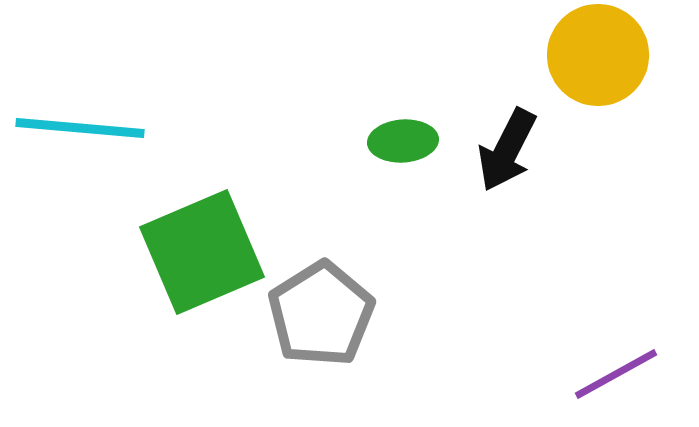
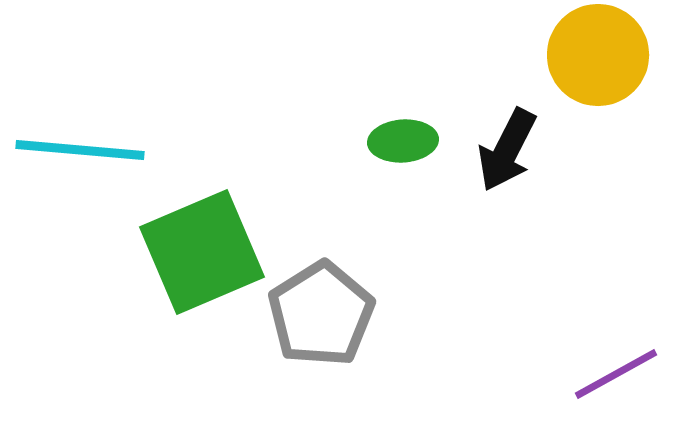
cyan line: moved 22 px down
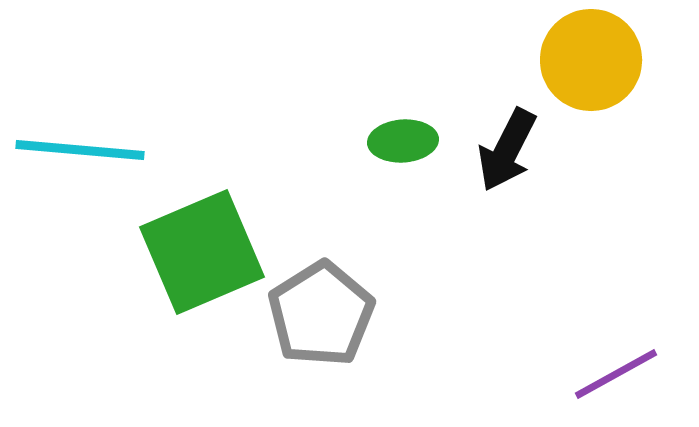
yellow circle: moved 7 px left, 5 px down
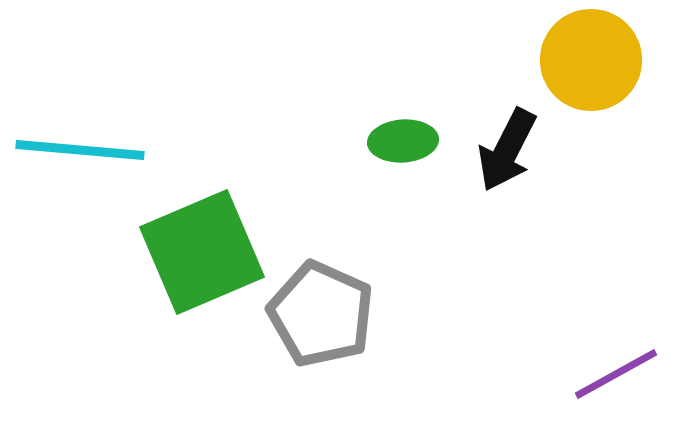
gray pentagon: rotated 16 degrees counterclockwise
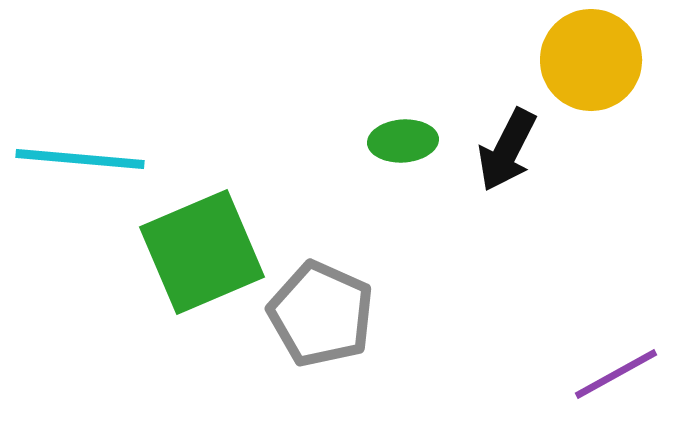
cyan line: moved 9 px down
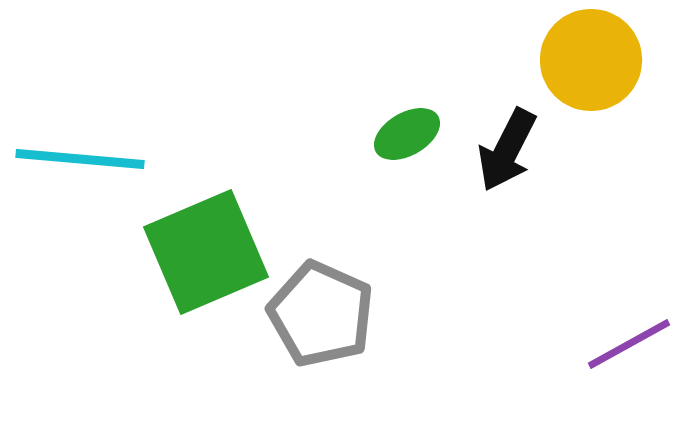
green ellipse: moved 4 px right, 7 px up; rotated 26 degrees counterclockwise
green square: moved 4 px right
purple line: moved 13 px right, 30 px up
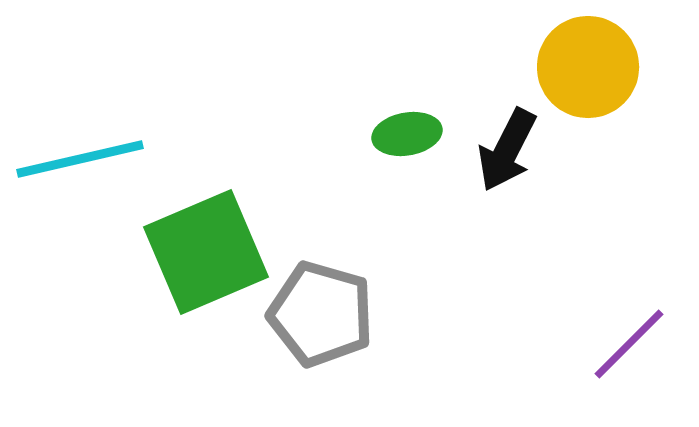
yellow circle: moved 3 px left, 7 px down
green ellipse: rotated 20 degrees clockwise
cyan line: rotated 18 degrees counterclockwise
gray pentagon: rotated 8 degrees counterclockwise
purple line: rotated 16 degrees counterclockwise
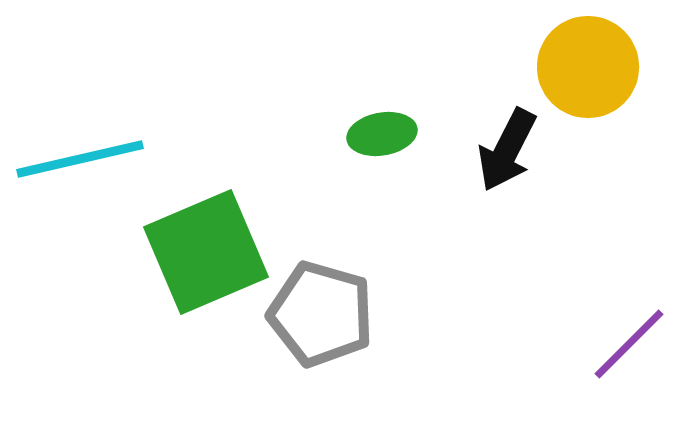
green ellipse: moved 25 px left
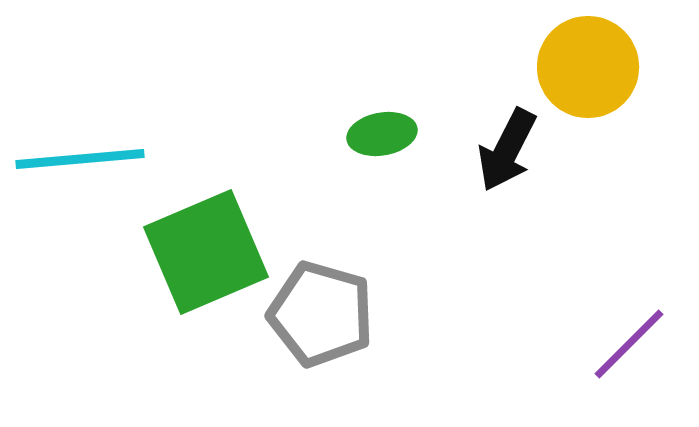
cyan line: rotated 8 degrees clockwise
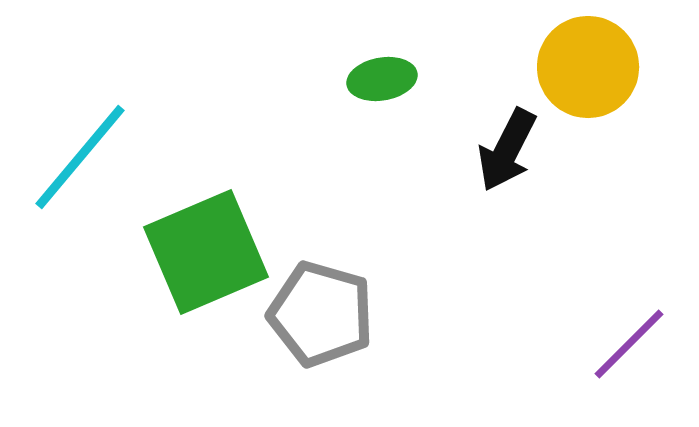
green ellipse: moved 55 px up
cyan line: moved 2 px up; rotated 45 degrees counterclockwise
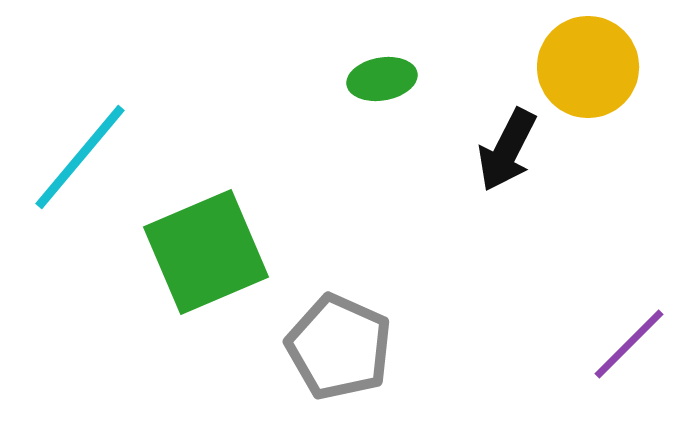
gray pentagon: moved 18 px right, 33 px down; rotated 8 degrees clockwise
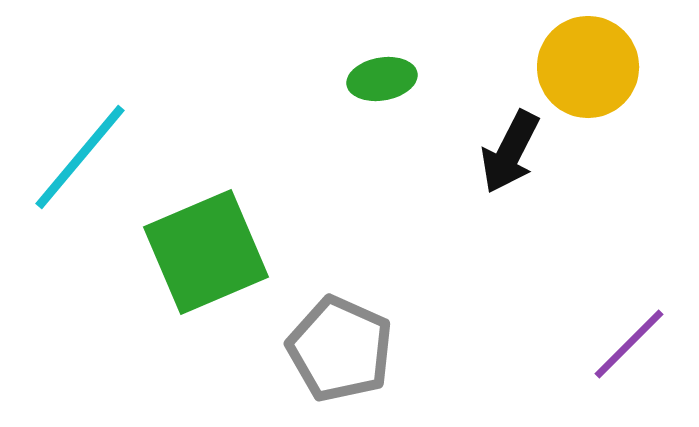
black arrow: moved 3 px right, 2 px down
gray pentagon: moved 1 px right, 2 px down
